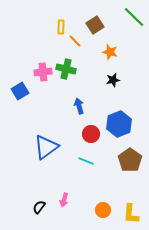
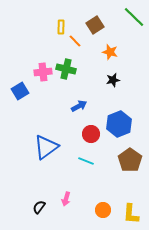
blue arrow: rotated 77 degrees clockwise
pink arrow: moved 2 px right, 1 px up
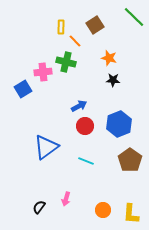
orange star: moved 1 px left, 6 px down
green cross: moved 7 px up
black star: rotated 16 degrees clockwise
blue square: moved 3 px right, 2 px up
red circle: moved 6 px left, 8 px up
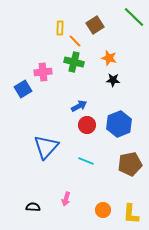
yellow rectangle: moved 1 px left, 1 px down
green cross: moved 8 px right
red circle: moved 2 px right, 1 px up
blue triangle: rotated 12 degrees counterclockwise
brown pentagon: moved 4 px down; rotated 25 degrees clockwise
black semicircle: moved 6 px left; rotated 56 degrees clockwise
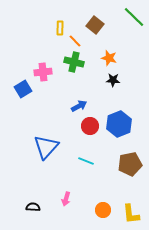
brown square: rotated 18 degrees counterclockwise
red circle: moved 3 px right, 1 px down
yellow L-shape: rotated 10 degrees counterclockwise
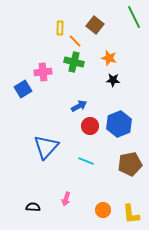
green line: rotated 20 degrees clockwise
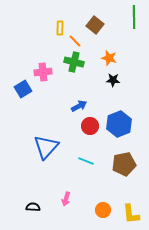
green line: rotated 25 degrees clockwise
brown pentagon: moved 6 px left
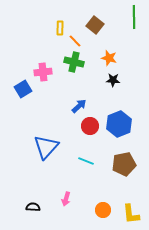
blue arrow: rotated 14 degrees counterclockwise
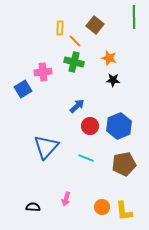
blue arrow: moved 2 px left
blue hexagon: moved 2 px down
cyan line: moved 3 px up
orange circle: moved 1 px left, 3 px up
yellow L-shape: moved 7 px left, 3 px up
